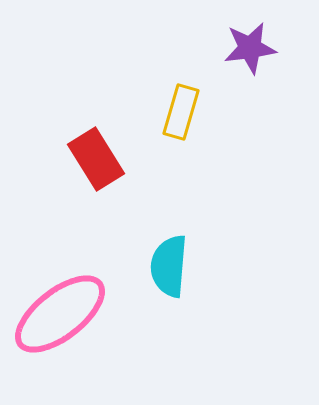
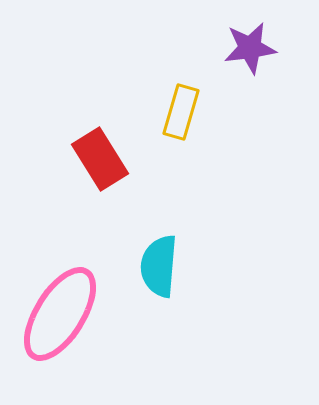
red rectangle: moved 4 px right
cyan semicircle: moved 10 px left
pink ellipse: rotated 20 degrees counterclockwise
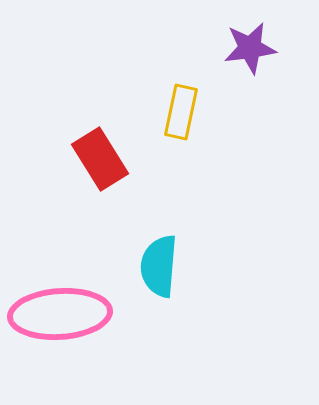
yellow rectangle: rotated 4 degrees counterclockwise
pink ellipse: rotated 54 degrees clockwise
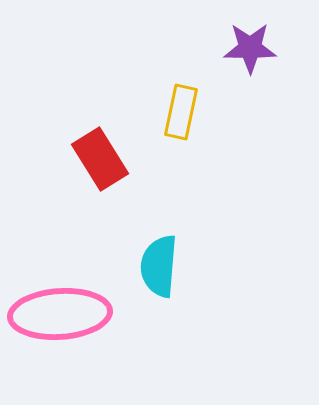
purple star: rotated 8 degrees clockwise
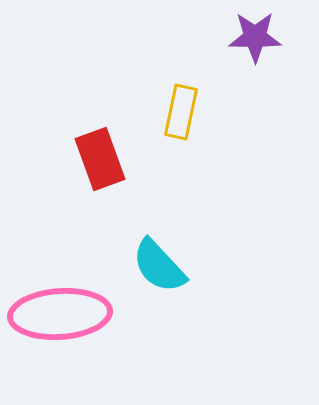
purple star: moved 5 px right, 11 px up
red rectangle: rotated 12 degrees clockwise
cyan semicircle: rotated 48 degrees counterclockwise
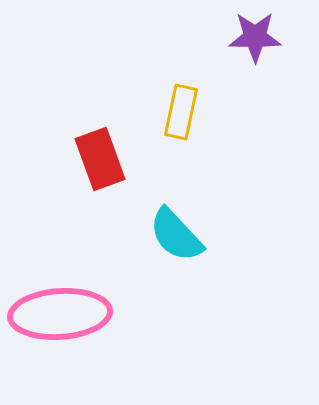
cyan semicircle: moved 17 px right, 31 px up
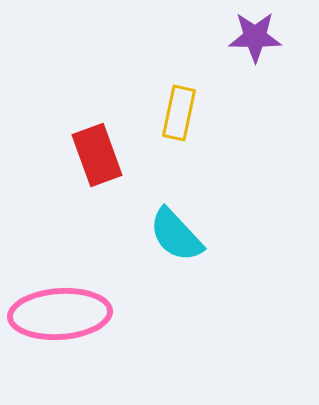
yellow rectangle: moved 2 px left, 1 px down
red rectangle: moved 3 px left, 4 px up
